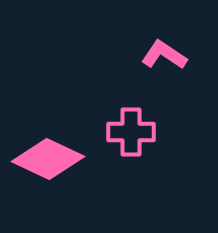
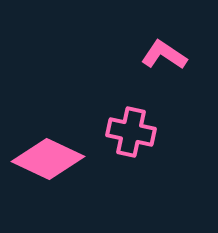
pink cross: rotated 12 degrees clockwise
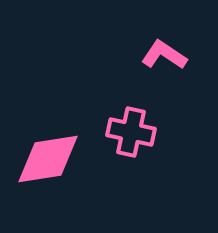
pink diamond: rotated 34 degrees counterclockwise
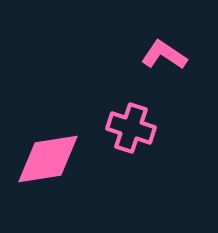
pink cross: moved 4 px up; rotated 6 degrees clockwise
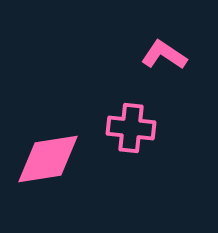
pink cross: rotated 12 degrees counterclockwise
